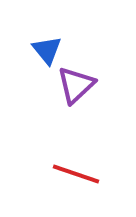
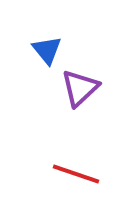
purple triangle: moved 4 px right, 3 px down
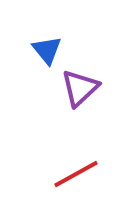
red line: rotated 48 degrees counterclockwise
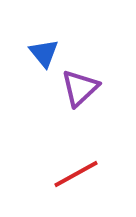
blue triangle: moved 3 px left, 3 px down
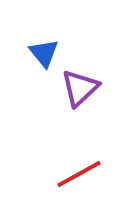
red line: moved 3 px right
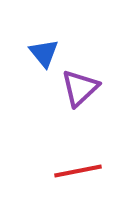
red line: moved 1 px left, 3 px up; rotated 18 degrees clockwise
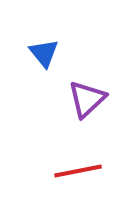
purple triangle: moved 7 px right, 11 px down
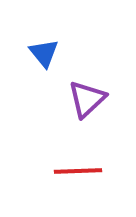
red line: rotated 9 degrees clockwise
